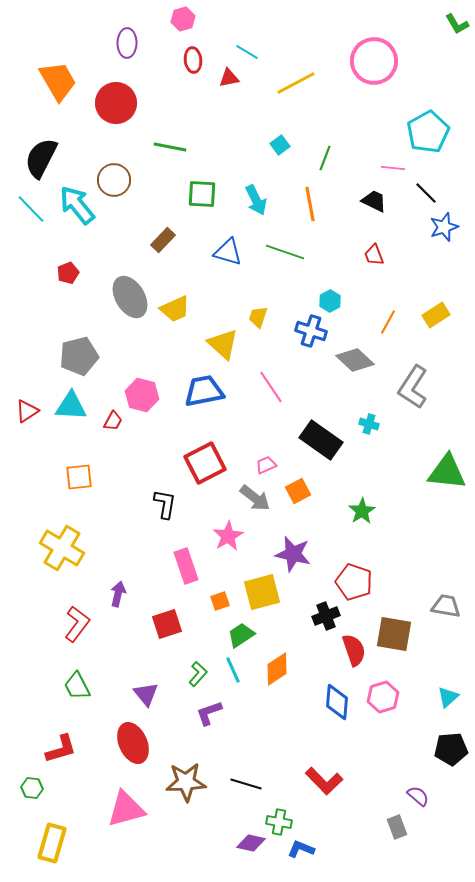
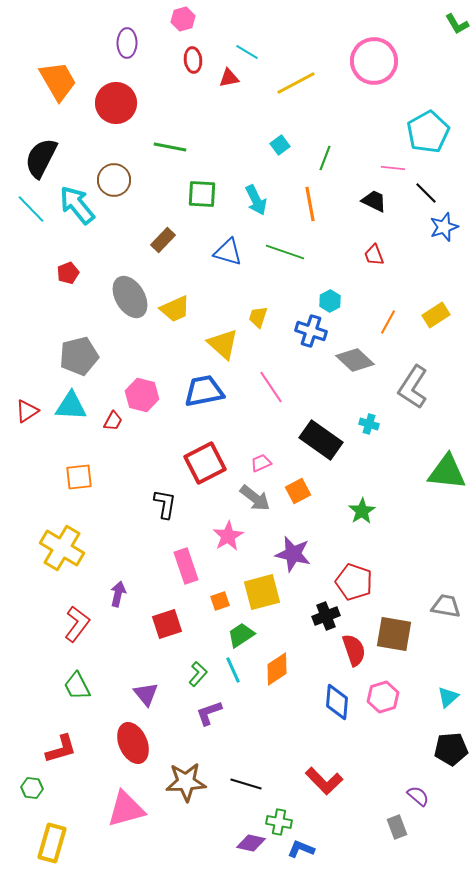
pink trapezoid at (266, 465): moved 5 px left, 2 px up
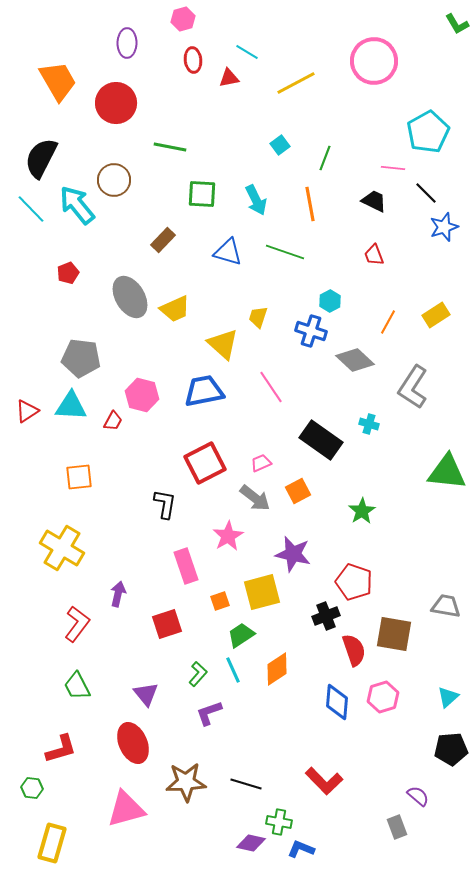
gray pentagon at (79, 356): moved 2 px right, 2 px down; rotated 21 degrees clockwise
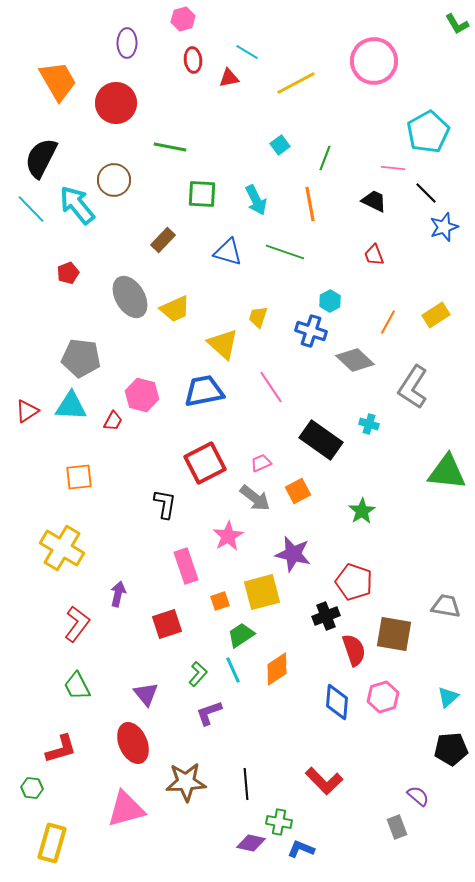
black line at (246, 784): rotated 68 degrees clockwise
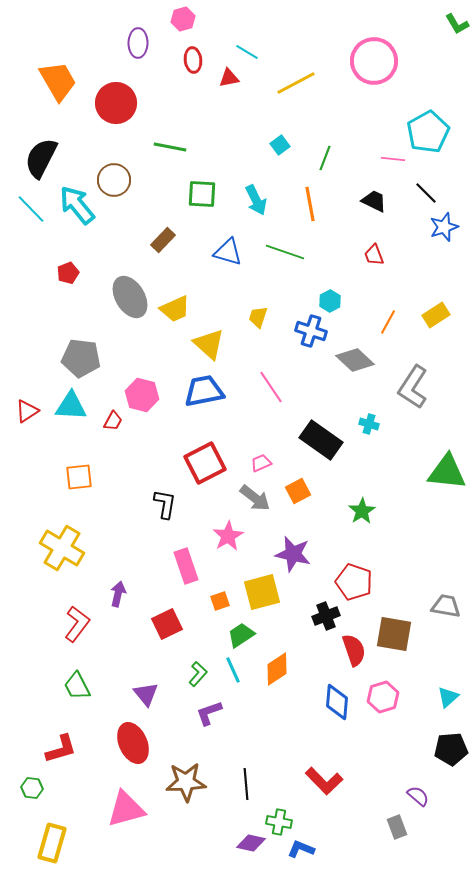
purple ellipse at (127, 43): moved 11 px right
pink line at (393, 168): moved 9 px up
yellow triangle at (223, 344): moved 14 px left
red square at (167, 624): rotated 8 degrees counterclockwise
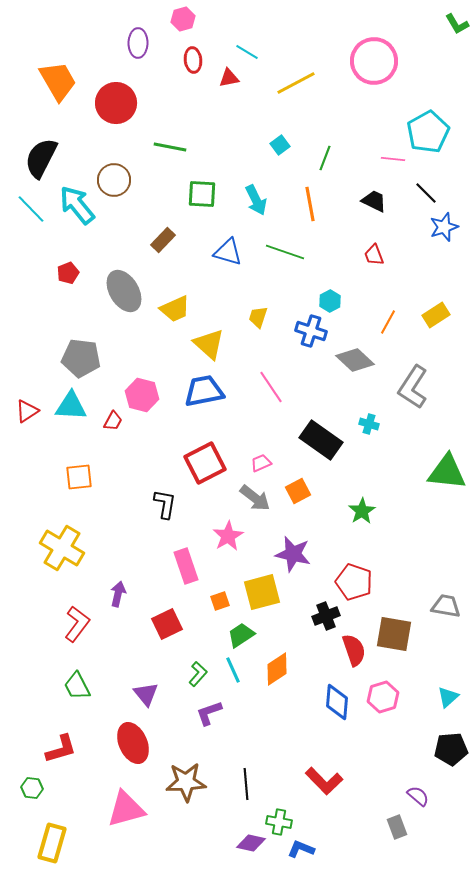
gray ellipse at (130, 297): moved 6 px left, 6 px up
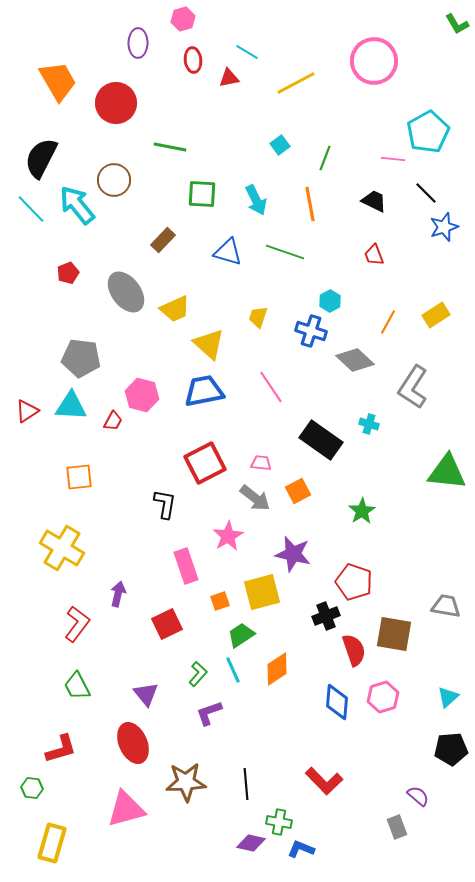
gray ellipse at (124, 291): moved 2 px right, 1 px down; rotated 6 degrees counterclockwise
pink trapezoid at (261, 463): rotated 30 degrees clockwise
